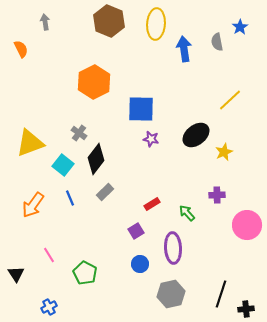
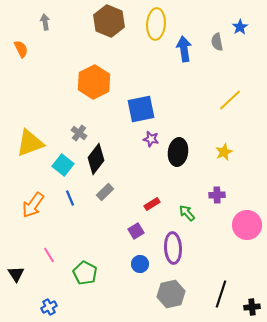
blue square: rotated 12 degrees counterclockwise
black ellipse: moved 18 px left, 17 px down; rotated 44 degrees counterclockwise
black cross: moved 6 px right, 2 px up
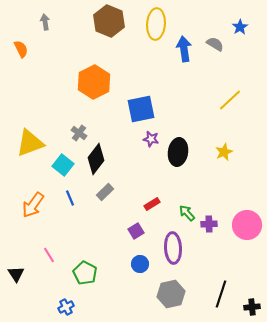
gray semicircle: moved 2 px left, 2 px down; rotated 132 degrees clockwise
purple cross: moved 8 px left, 29 px down
blue cross: moved 17 px right
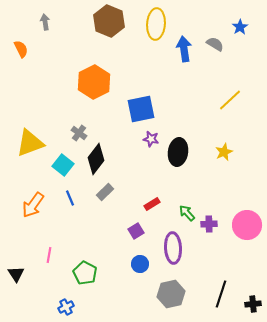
pink line: rotated 42 degrees clockwise
black cross: moved 1 px right, 3 px up
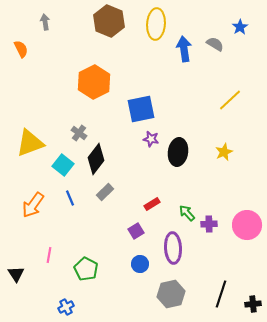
green pentagon: moved 1 px right, 4 px up
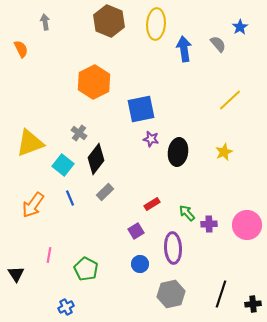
gray semicircle: moved 3 px right; rotated 18 degrees clockwise
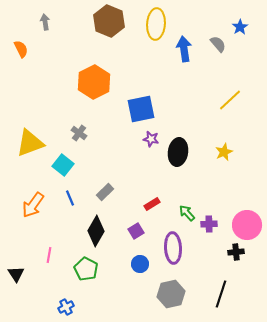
black diamond: moved 72 px down; rotated 8 degrees counterclockwise
black cross: moved 17 px left, 52 px up
